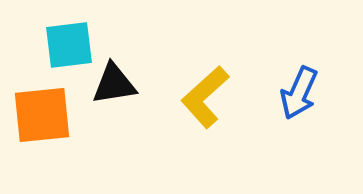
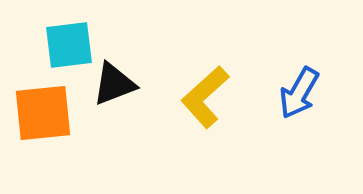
black triangle: rotated 12 degrees counterclockwise
blue arrow: rotated 6 degrees clockwise
orange square: moved 1 px right, 2 px up
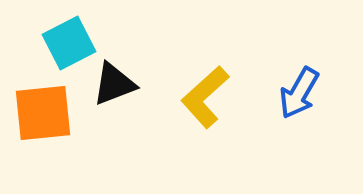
cyan square: moved 2 px up; rotated 20 degrees counterclockwise
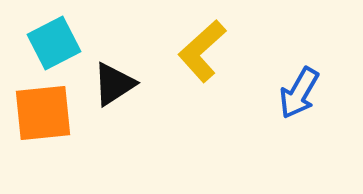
cyan square: moved 15 px left
black triangle: rotated 12 degrees counterclockwise
yellow L-shape: moved 3 px left, 46 px up
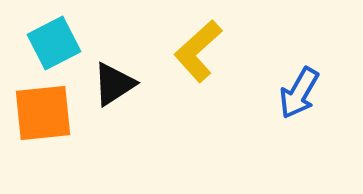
yellow L-shape: moved 4 px left
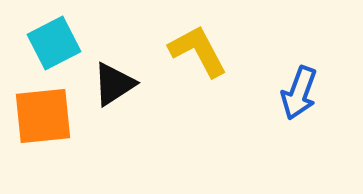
yellow L-shape: rotated 104 degrees clockwise
blue arrow: rotated 10 degrees counterclockwise
orange square: moved 3 px down
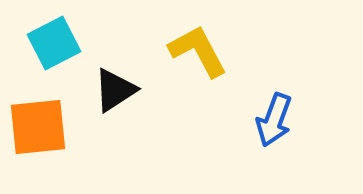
black triangle: moved 1 px right, 6 px down
blue arrow: moved 25 px left, 27 px down
orange square: moved 5 px left, 11 px down
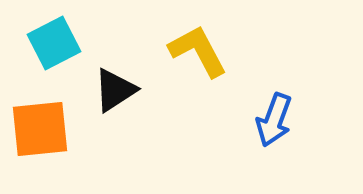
orange square: moved 2 px right, 2 px down
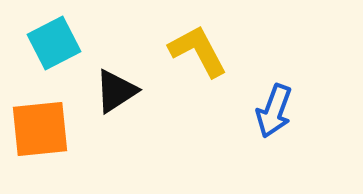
black triangle: moved 1 px right, 1 px down
blue arrow: moved 9 px up
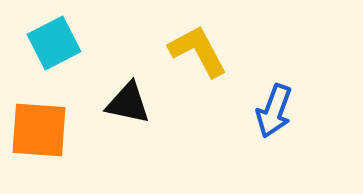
black triangle: moved 12 px right, 12 px down; rotated 45 degrees clockwise
orange square: moved 1 px left, 1 px down; rotated 10 degrees clockwise
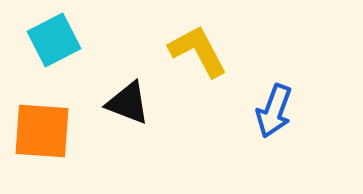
cyan square: moved 3 px up
black triangle: rotated 9 degrees clockwise
orange square: moved 3 px right, 1 px down
